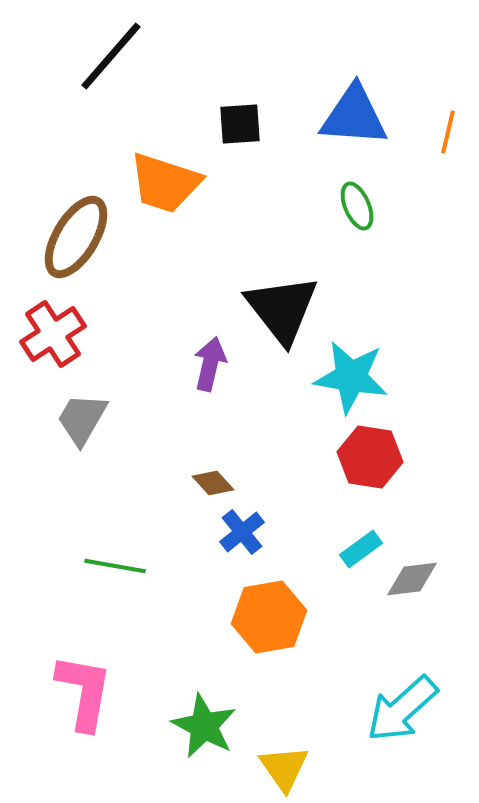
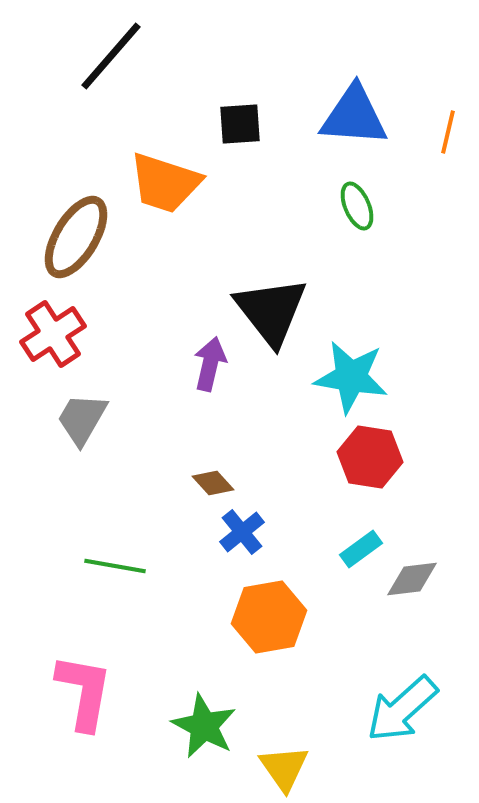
black triangle: moved 11 px left, 2 px down
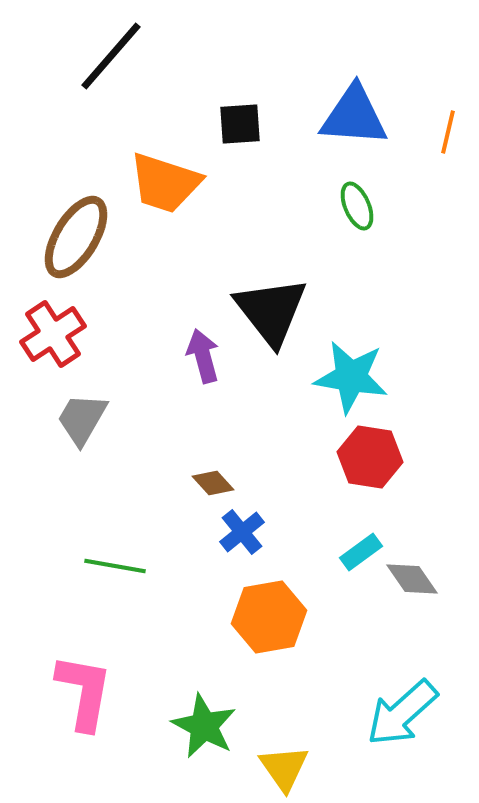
purple arrow: moved 7 px left, 8 px up; rotated 28 degrees counterclockwise
cyan rectangle: moved 3 px down
gray diamond: rotated 62 degrees clockwise
cyan arrow: moved 4 px down
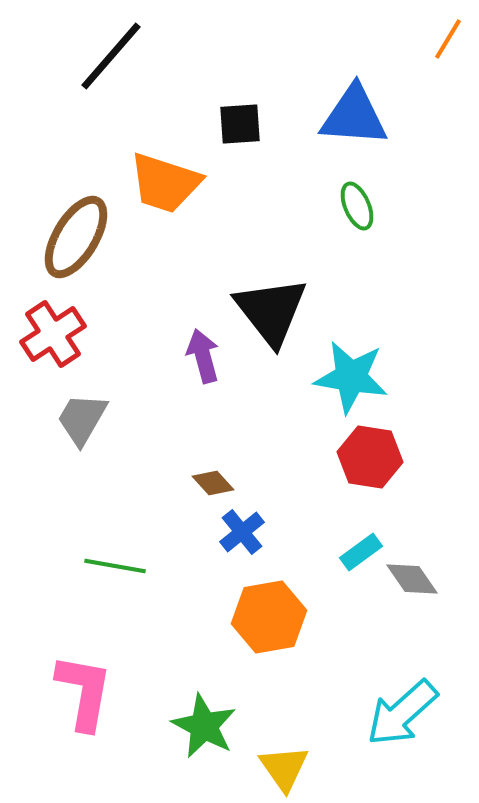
orange line: moved 93 px up; rotated 18 degrees clockwise
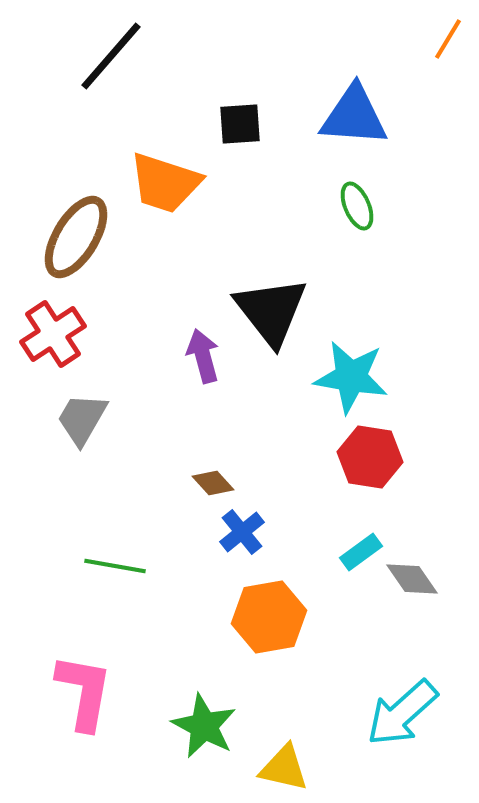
yellow triangle: rotated 42 degrees counterclockwise
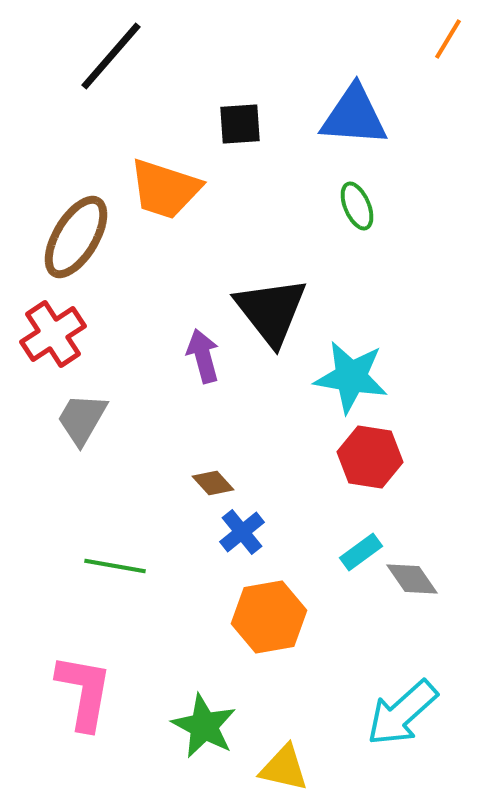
orange trapezoid: moved 6 px down
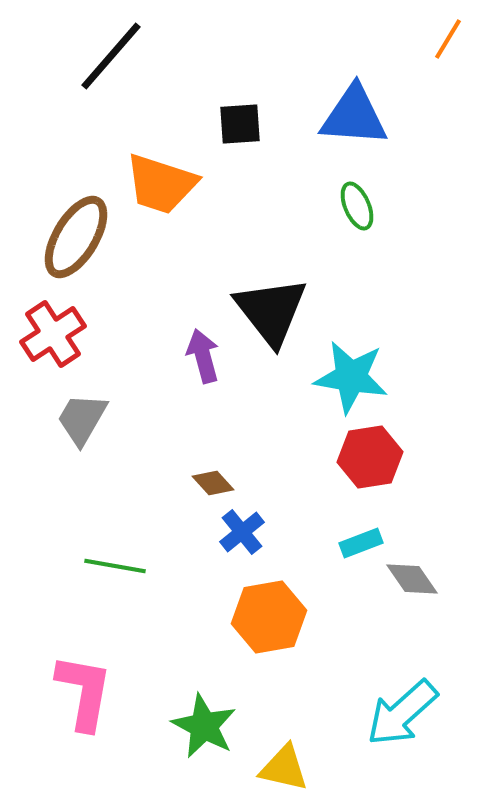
orange trapezoid: moved 4 px left, 5 px up
red hexagon: rotated 18 degrees counterclockwise
cyan rectangle: moved 9 px up; rotated 15 degrees clockwise
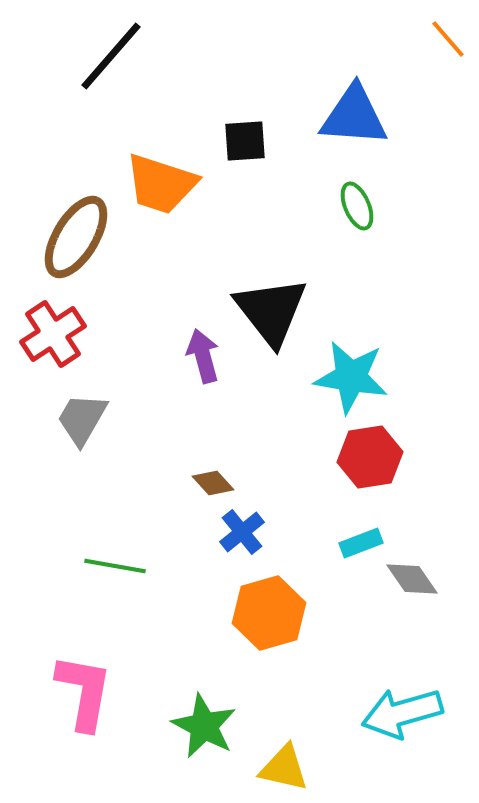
orange line: rotated 72 degrees counterclockwise
black square: moved 5 px right, 17 px down
orange hexagon: moved 4 px up; rotated 6 degrees counterclockwise
cyan arrow: rotated 26 degrees clockwise
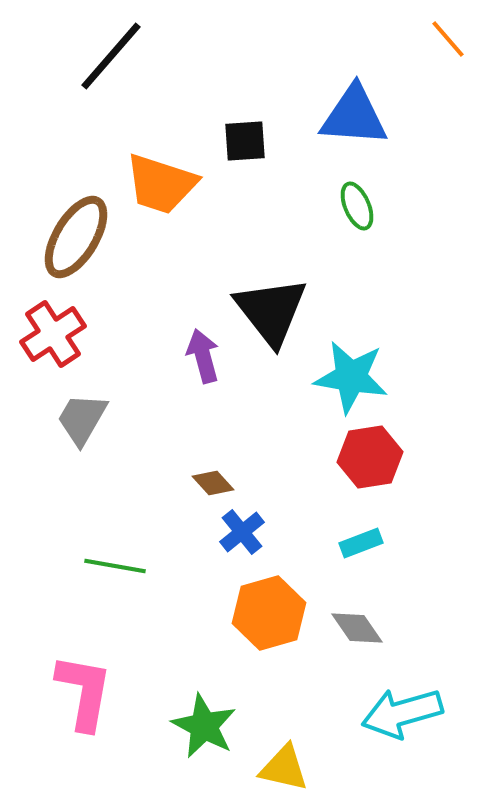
gray diamond: moved 55 px left, 49 px down
